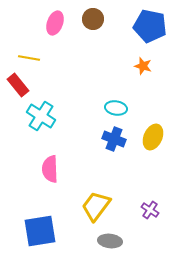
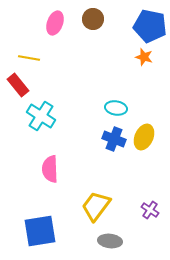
orange star: moved 1 px right, 9 px up
yellow ellipse: moved 9 px left
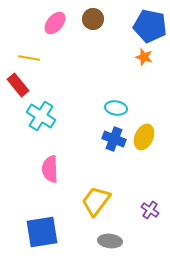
pink ellipse: rotated 20 degrees clockwise
yellow trapezoid: moved 5 px up
blue square: moved 2 px right, 1 px down
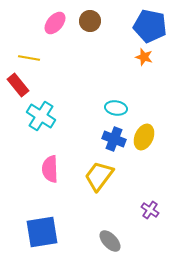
brown circle: moved 3 px left, 2 px down
yellow trapezoid: moved 3 px right, 25 px up
gray ellipse: rotated 40 degrees clockwise
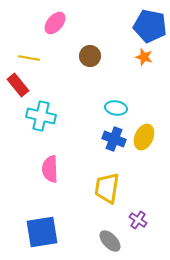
brown circle: moved 35 px down
cyan cross: rotated 20 degrees counterclockwise
yellow trapezoid: moved 8 px right, 12 px down; rotated 28 degrees counterclockwise
purple cross: moved 12 px left, 10 px down
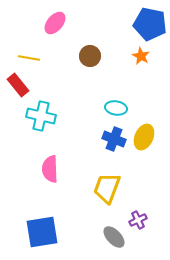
blue pentagon: moved 2 px up
orange star: moved 3 px left, 1 px up; rotated 12 degrees clockwise
yellow trapezoid: rotated 12 degrees clockwise
purple cross: rotated 30 degrees clockwise
gray ellipse: moved 4 px right, 4 px up
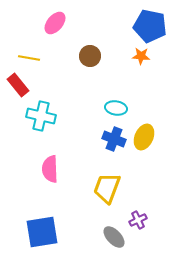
blue pentagon: moved 2 px down
orange star: rotated 24 degrees counterclockwise
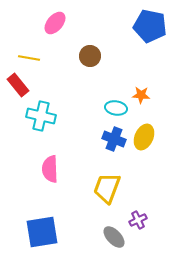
orange star: moved 39 px down
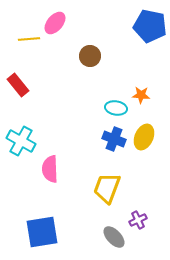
yellow line: moved 19 px up; rotated 15 degrees counterclockwise
cyan cross: moved 20 px left, 25 px down; rotated 16 degrees clockwise
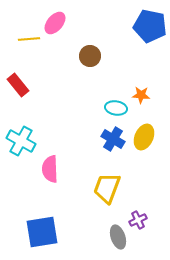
blue cross: moved 1 px left; rotated 10 degrees clockwise
gray ellipse: moved 4 px right; rotated 25 degrees clockwise
